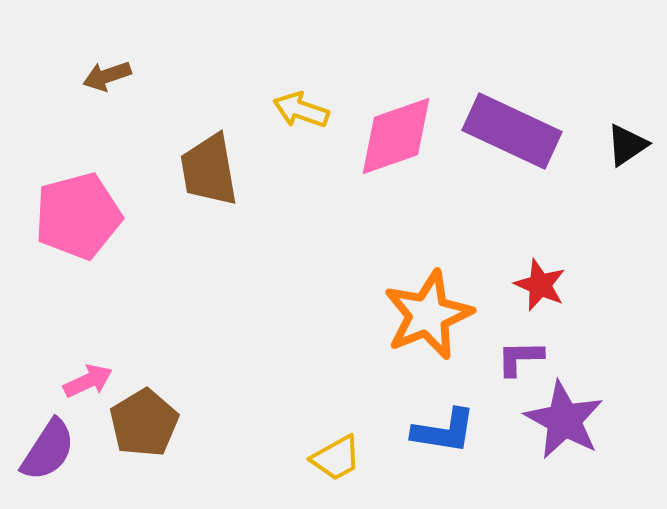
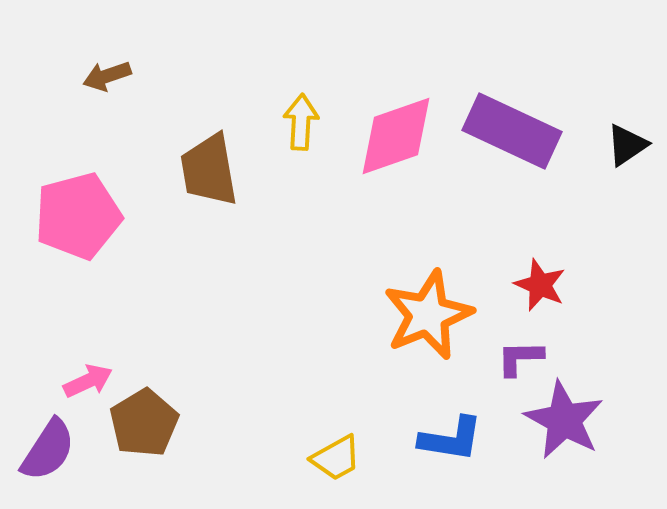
yellow arrow: moved 12 px down; rotated 74 degrees clockwise
blue L-shape: moved 7 px right, 8 px down
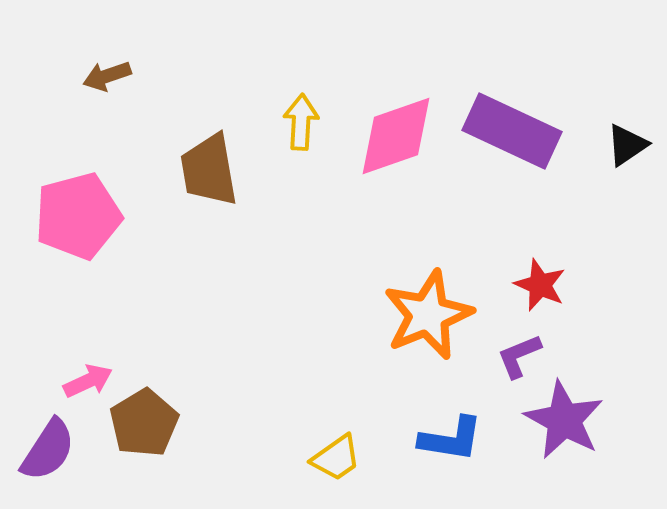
purple L-shape: moved 1 px left, 2 px up; rotated 21 degrees counterclockwise
yellow trapezoid: rotated 6 degrees counterclockwise
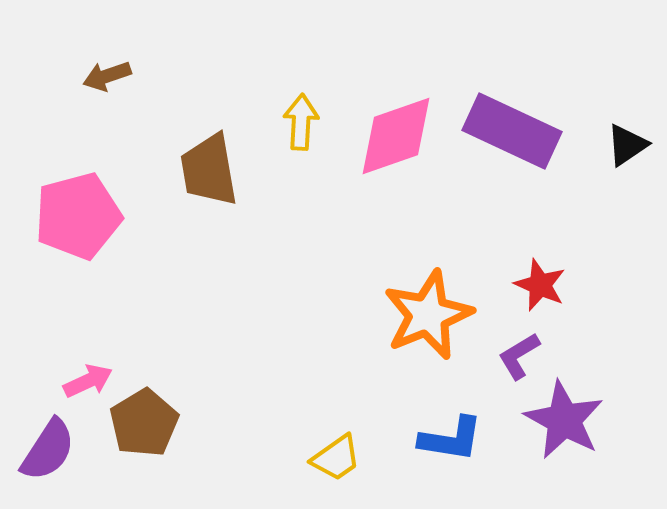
purple L-shape: rotated 9 degrees counterclockwise
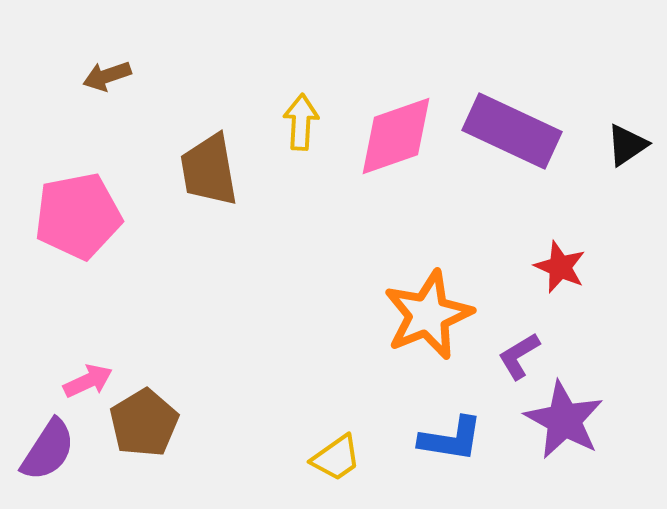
pink pentagon: rotated 4 degrees clockwise
red star: moved 20 px right, 18 px up
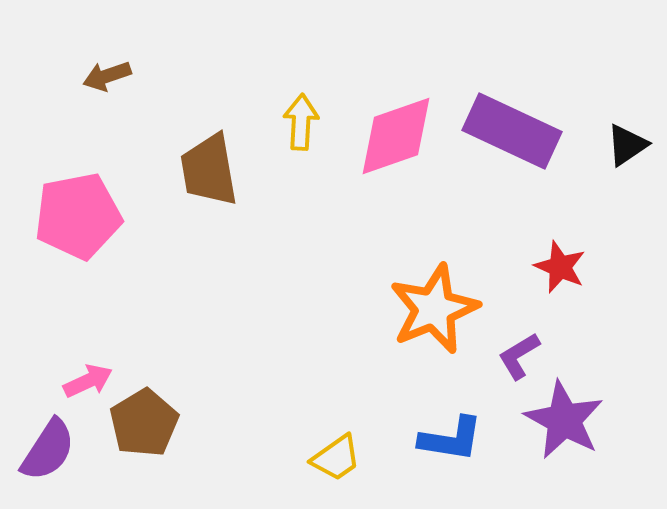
orange star: moved 6 px right, 6 px up
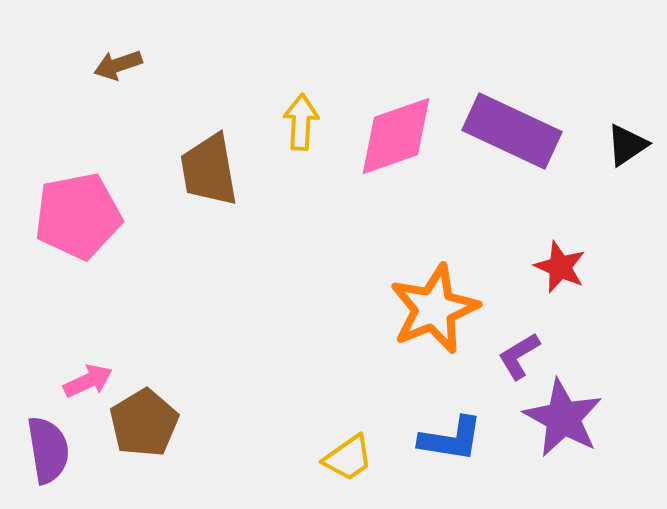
brown arrow: moved 11 px right, 11 px up
purple star: moved 1 px left, 2 px up
purple semicircle: rotated 42 degrees counterclockwise
yellow trapezoid: moved 12 px right
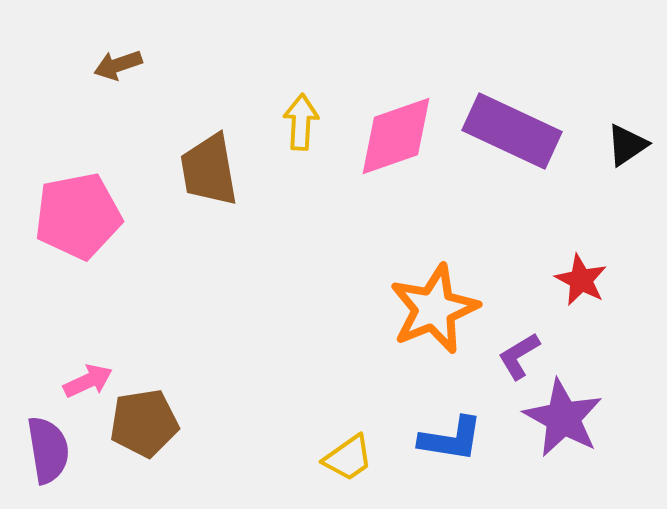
red star: moved 21 px right, 13 px down; rotated 4 degrees clockwise
brown pentagon: rotated 22 degrees clockwise
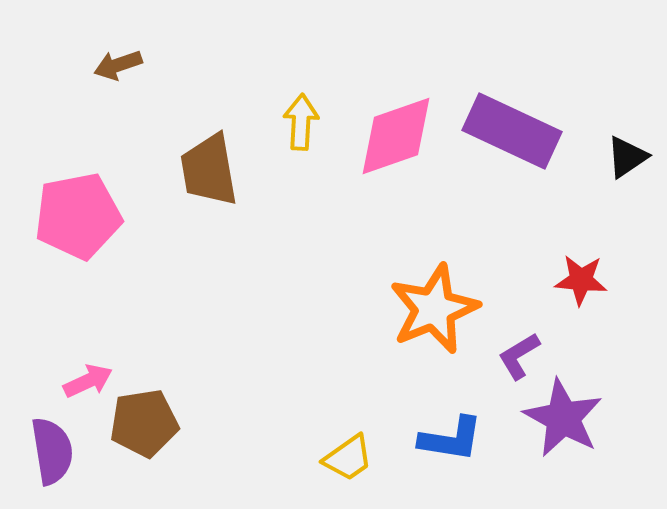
black triangle: moved 12 px down
red star: rotated 22 degrees counterclockwise
purple semicircle: moved 4 px right, 1 px down
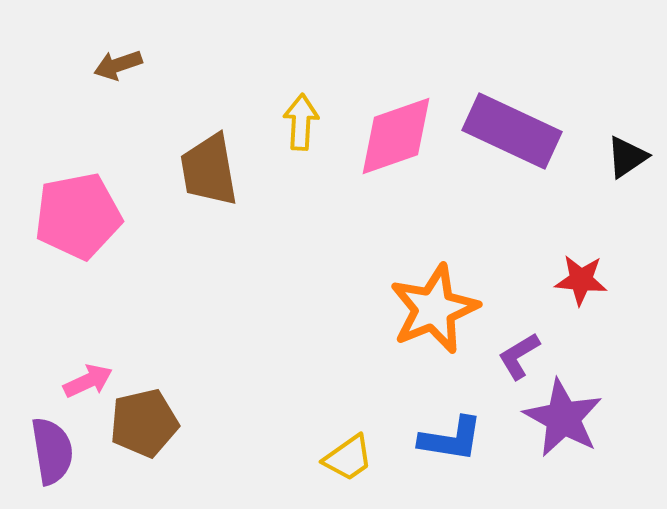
brown pentagon: rotated 4 degrees counterclockwise
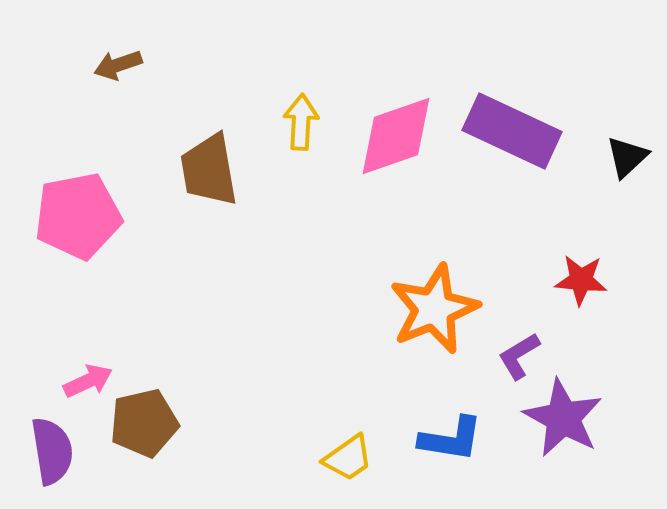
black triangle: rotated 9 degrees counterclockwise
